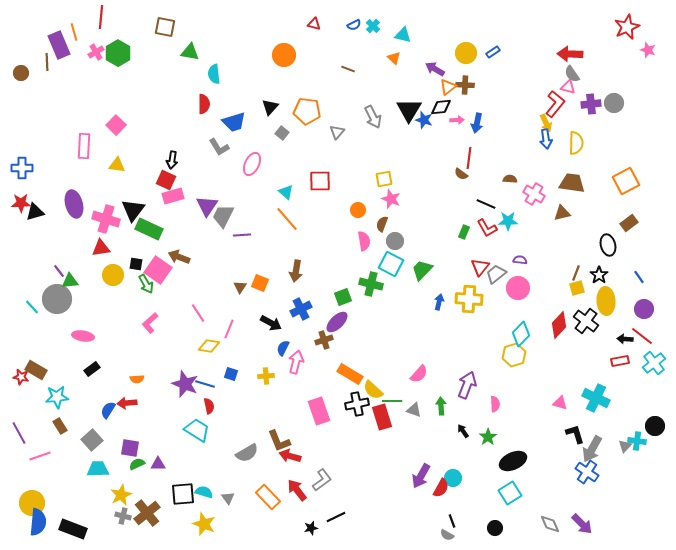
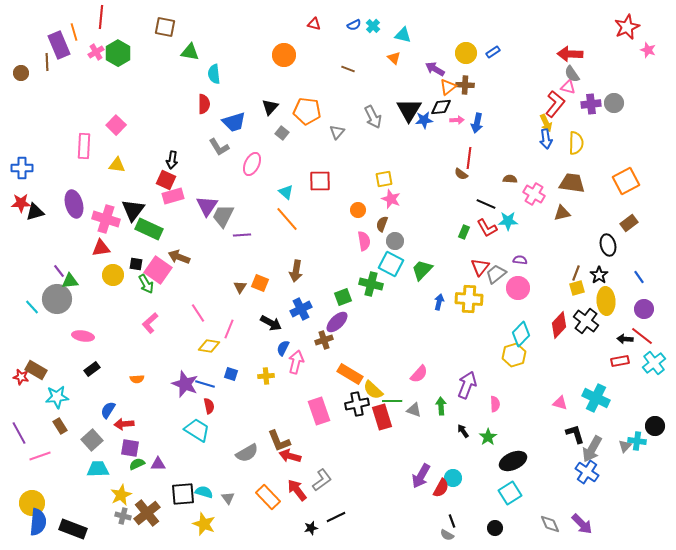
blue star at (424, 120): rotated 24 degrees counterclockwise
red arrow at (127, 403): moved 3 px left, 21 px down
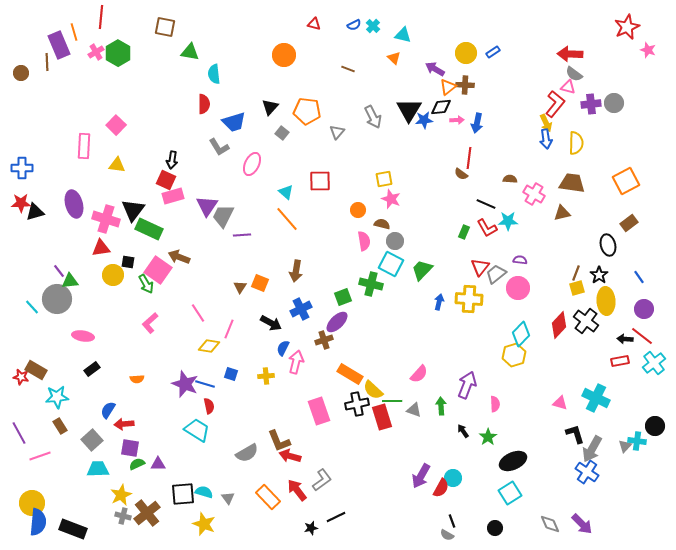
gray semicircle at (572, 74): moved 2 px right; rotated 18 degrees counterclockwise
brown semicircle at (382, 224): rotated 84 degrees clockwise
black square at (136, 264): moved 8 px left, 2 px up
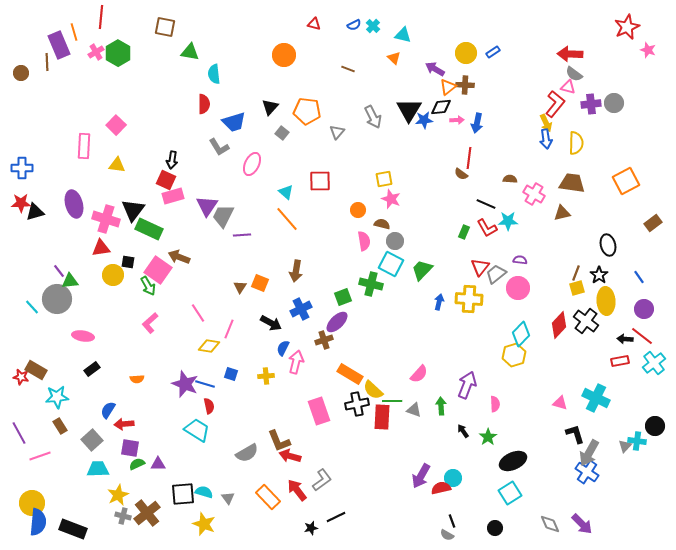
brown rectangle at (629, 223): moved 24 px right
green arrow at (146, 284): moved 2 px right, 2 px down
red rectangle at (382, 417): rotated 20 degrees clockwise
gray arrow at (592, 449): moved 3 px left, 4 px down
red semicircle at (441, 488): rotated 132 degrees counterclockwise
yellow star at (121, 495): moved 3 px left
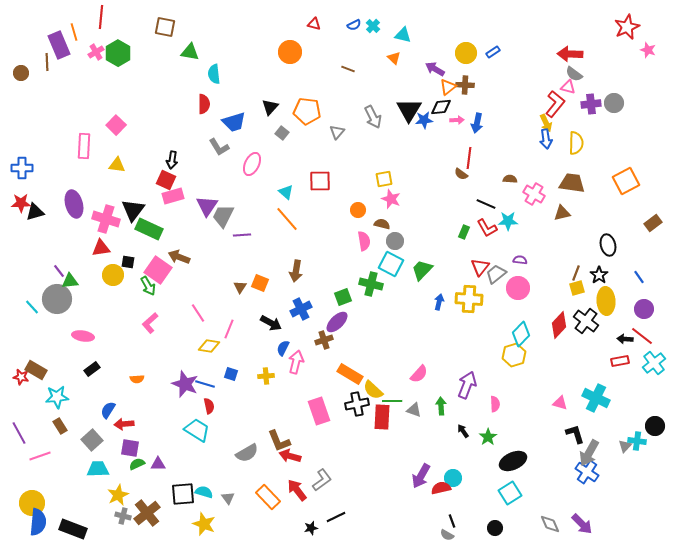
orange circle at (284, 55): moved 6 px right, 3 px up
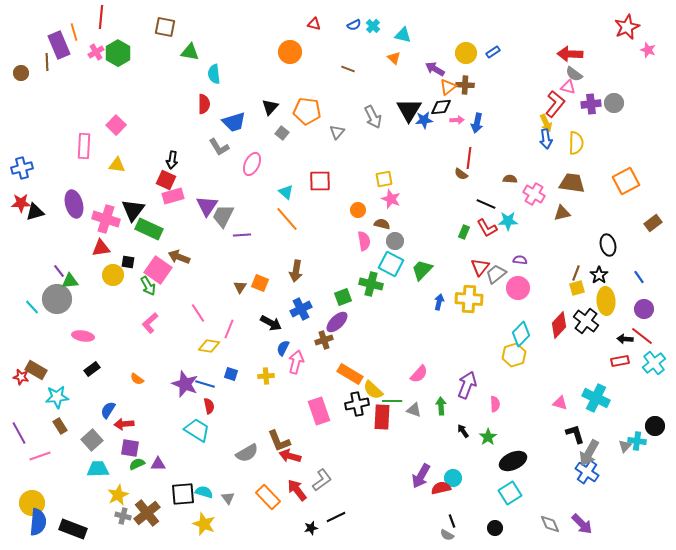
blue cross at (22, 168): rotated 15 degrees counterclockwise
orange semicircle at (137, 379): rotated 40 degrees clockwise
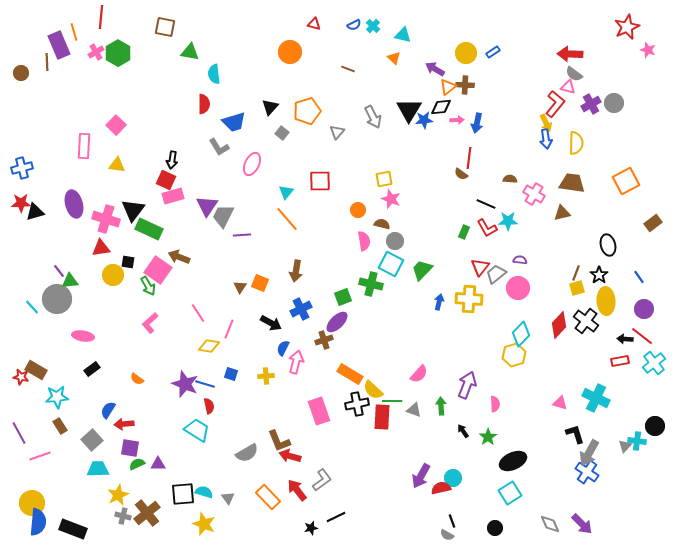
purple cross at (591, 104): rotated 24 degrees counterclockwise
orange pentagon at (307, 111): rotated 24 degrees counterclockwise
cyan triangle at (286, 192): rotated 28 degrees clockwise
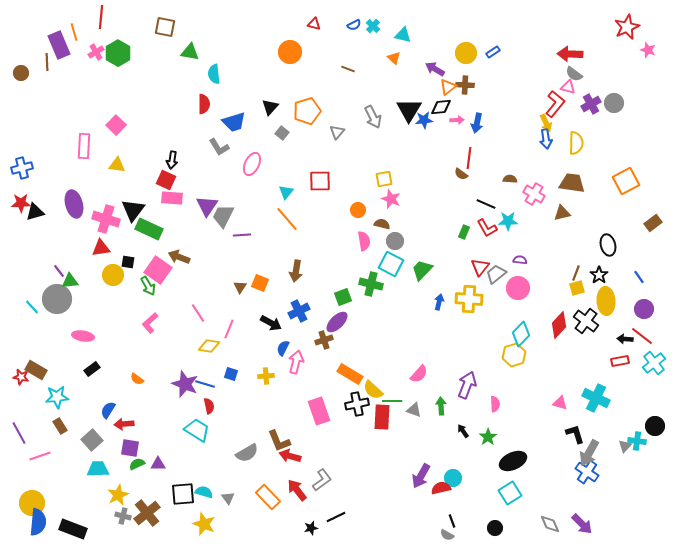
pink rectangle at (173, 196): moved 1 px left, 2 px down; rotated 20 degrees clockwise
blue cross at (301, 309): moved 2 px left, 2 px down
